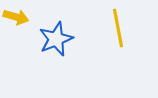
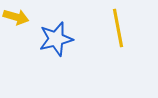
blue star: rotated 8 degrees clockwise
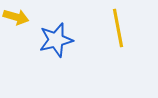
blue star: moved 1 px down
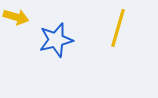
yellow line: rotated 27 degrees clockwise
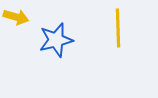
yellow line: rotated 18 degrees counterclockwise
